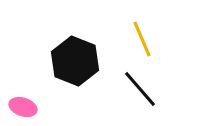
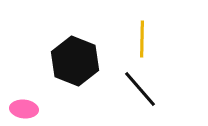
yellow line: rotated 24 degrees clockwise
pink ellipse: moved 1 px right, 2 px down; rotated 12 degrees counterclockwise
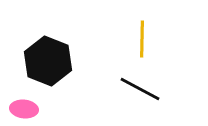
black hexagon: moved 27 px left
black line: rotated 21 degrees counterclockwise
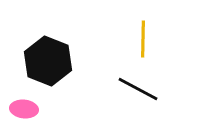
yellow line: moved 1 px right
black line: moved 2 px left
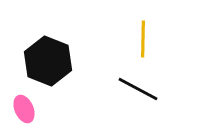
pink ellipse: rotated 60 degrees clockwise
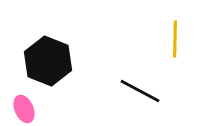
yellow line: moved 32 px right
black line: moved 2 px right, 2 px down
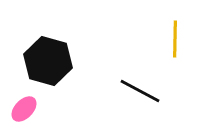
black hexagon: rotated 6 degrees counterclockwise
pink ellipse: rotated 68 degrees clockwise
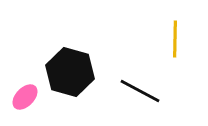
black hexagon: moved 22 px right, 11 px down
pink ellipse: moved 1 px right, 12 px up
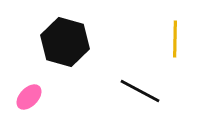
black hexagon: moved 5 px left, 30 px up
pink ellipse: moved 4 px right
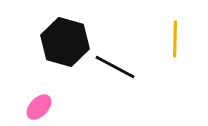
black line: moved 25 px left, 24 px up
pink ellipse: moved 10 px right, 10 px down
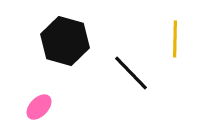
black hexagon: moved 1 px up
black line: moved 16 px right, 6 px down; rotated 18 degrees clockwise
